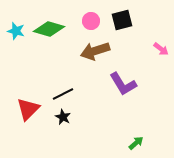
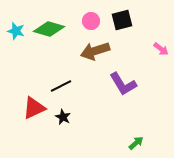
black line: moved 2 px left, 8 px up
red triangle: moved 6 px right, 1 px up; rotated 20 degrees clockwise
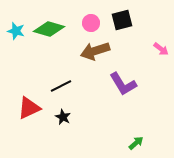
pink circle: moved 2 px down
red triangle: moved 5 px left
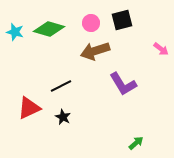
cyan star: moved 1 px left, 1 px down
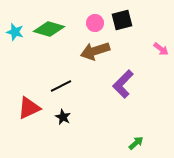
pink circle: moved 4 px right
purple L-shape: rotated 76 degrees clockwise
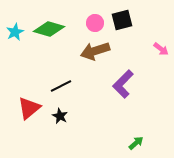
cyan star: rotated 30 degrees clockwise
red triangle: rotated 15 degrees counterclockwise
black star: moved 3 px left, 1 px up
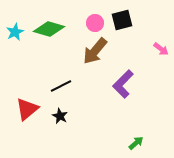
brown arrow: rotated 32 degrees counterclockwise
red triangle: moved 2 px left, 1 px down
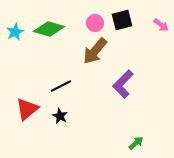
pink arrow: moved 24 px up
